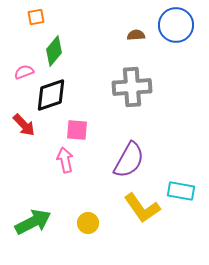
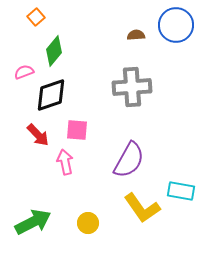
orange square: rotated 30 degrees counterclockwise
red arrow: moved 14 px right, 10 px down
pink arrow: moved 2 px down
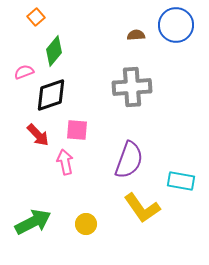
purple semicircle: rotated 9 degrees counterclockwise
cyan rectangle: moved 10 px up
yellow circle: moved 2 px left, 1 px down
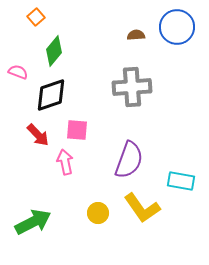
blue circle: moved 1 px right, 2 px down
pink semicircle: moved 6 px left; rotated 42 degrees clockwise
yellow circle: moved 12 px right, 11 px up
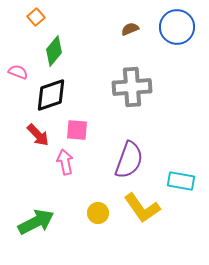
brown semicircle: moved 6 px left, 6 px up; rotated 18 degrees counterclockwise
green arrow: moved 3 px right
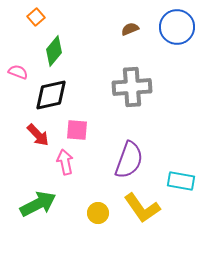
black diamond: rotated 6 degrees clockwise
green arrow: moved 2 px right, 18 px up
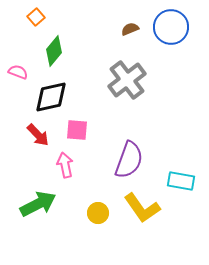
blue circle: moved 6 px left
gray cross: moved 5 px left, 7 px up; rotated 33 degrees counterclockwise
black diamond: moved 2 px down
pink arrow: moved 3 px down
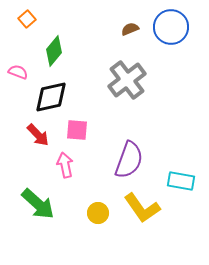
orange square: moved 9 px left, 2 px down
green arrow: rotated 69 degrees clockwise
